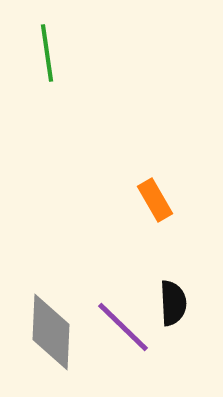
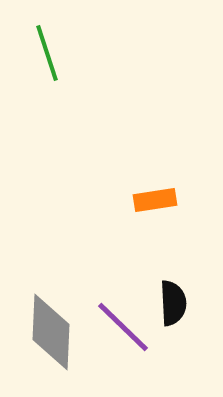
green line: rotated 10 degrees counterclockwise
orange rectangle: rotated 69 degrees counterclockwise
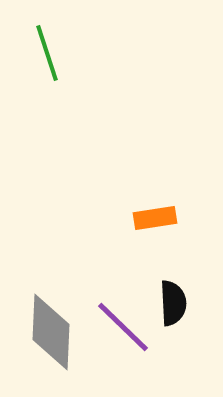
orange rectangle: moved 18 px down
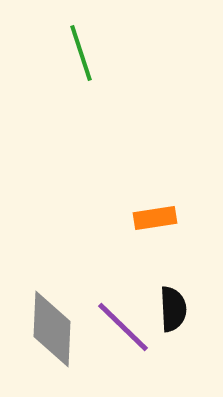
green line: moved 34 px right
black semicircle: moved 6 px down
gray diamond: moved 1 px right, 3 px up
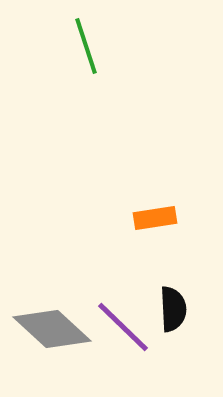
green line: moved 5 px right, 7 px up
gray diamond: rotated 50 degrees counterclockwise
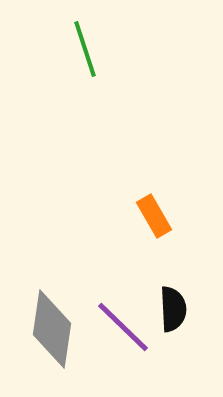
green line: moved 1 px left, 3 px down
orange rectangle: moved 1 px left, 2 px up; rotated 69 degrees clockwise
gray diamond: rotated 56 degrees clockwise
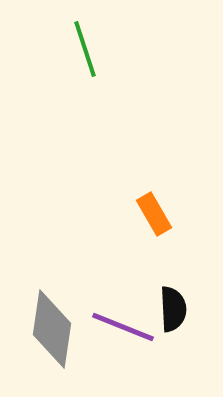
orange rectangle: moved 2 px up
purple line: rotated 22 degrees counterclockwise
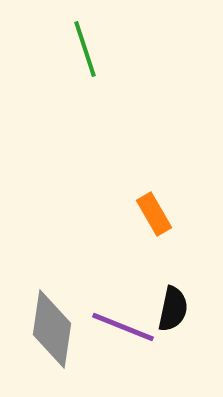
black semicircle: rotated 15 degrees clockwise
